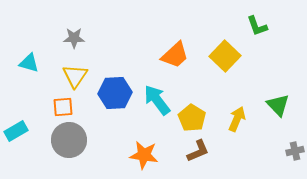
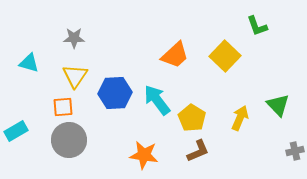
yellow arrow: moved 3 px right, 1 px up
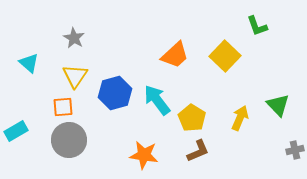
gray star: rotated 30 degrees clockwise
cyan triangle: rotated 25 degrees clockwise
blue hexagon: rotated 12 degrees counterclockwise
gray cross: moved 1 px up
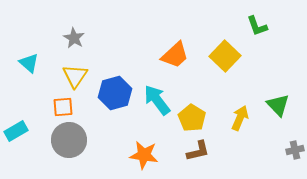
brown L-shape: rotated 10 degrees clockwise
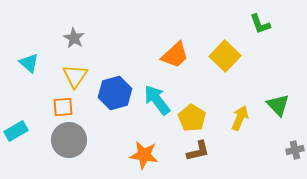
green L-shape: moved 3 px right, 2 px up
